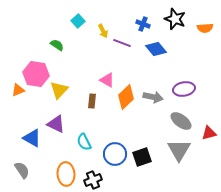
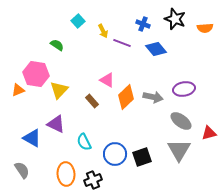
brown rectangle: rotated 48 degrees counterclockwise
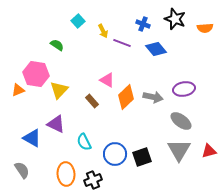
red triangle: moved 18 px down
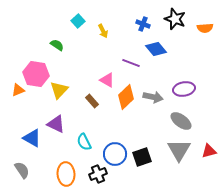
purple line: moved 9 px right, 20 px down
black cross: moved 5 px right, 6 px up
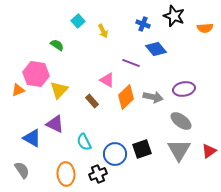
black star: moved 1 px left, 3 px up
purple triangle: moved 1 px left
red triangle: rotated 21 degrees counterclockwise
black square: moved 8 px up
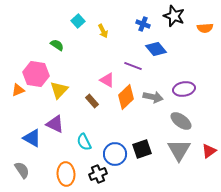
purple line: moved 2 px right, 3 px down
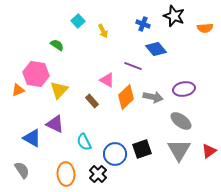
black cross: rotated 24 degrees counterclockwise
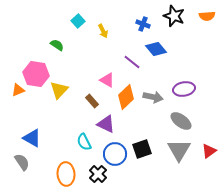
orange semicircle: moved 2 px right, 12 px up
purple line: moved 1 px left, 4 px up; rotated 18 degrees clockwise
purple triangle: moved 51 px right
gray semicircle: moved 8 px up
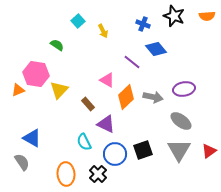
brown rectangle: moved 4 px left, 3 px down
black square: moved 1 px right, 1 px down
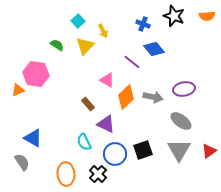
blue diamond: moved 2 px left
yellow triangle: moved 26 px right, 44 px up
blue triangle: moved 1 px right
